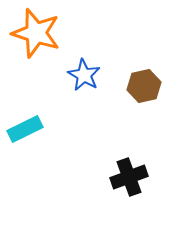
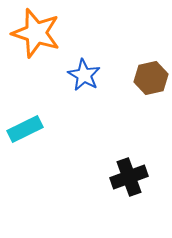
brown hexagon: moved 7 px right, 8 px up
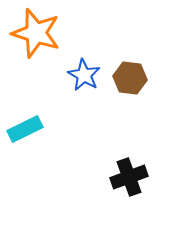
brown hexagon: moved 21 px left; rotated 20 degrees clockwise
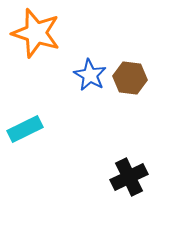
blue star: moved 6 px right
black cross: rotated 6 degrees counterclockwise
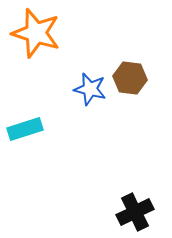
blue star: moved 14 px down; rotated 16 degrees counterclockwise
cyan rectangle: rotated 8 degrees clockwise
black cross: moved 6 px right, 35 px down
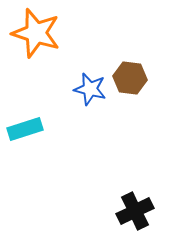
black cross: moved 1 px up
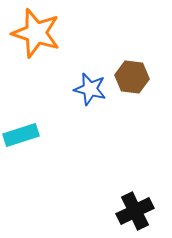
brown hexagon: moved 2 px right, 1 px up
cyan rectangle: moved 4 px left, 6 px down
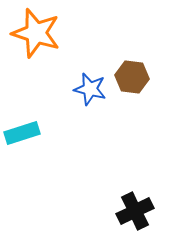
cyan rectangle: moved 1 px right, 2 px up
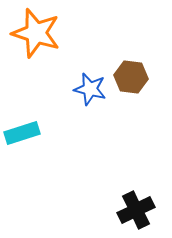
brown hexagon: moved 1 px left
black cross: moved 1 px right, 1 px up
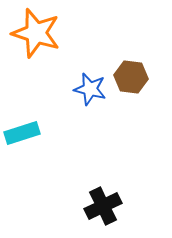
black cross: moved 33 px left, 4 px up
